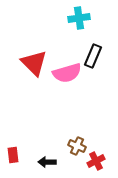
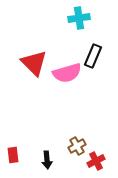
brown cross: rotated 36 degrees clockwise
black arrow: moved 2 px up; rotated 96 degrees counterclockwise
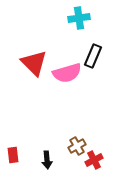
red cross: moved 2 px left, 1 px up
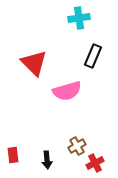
pink semicircle: moved 18 px down
red cross: moved 1 px right, 3 px down
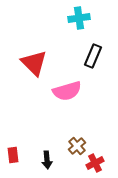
brown cross: rotated 12 degrees counterclockwise
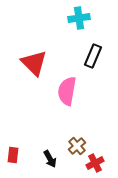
pink semicircle: rotated 116 degrees clockwise
red rectangle: rotated 14 degrees clockwise
black arrow: moved 3 px right, 1 px up; rotated 24 degrees counterclockwise
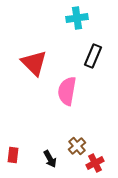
cyan cross: moved 2 px left
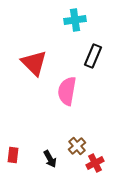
cyan cross: moved 2 px left, 2 px down
